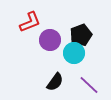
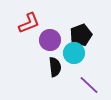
red L-shape: moved 1 px left, 1 px down
black semicircle: moved 15 px up; rotated 42 degrees counterclockwise
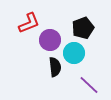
black pentagon: moved 2 px right, 7 px up
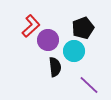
red L-shape: moved 2 px right, 3 px down; rotated 20 degrees counterclockwise
purple circle: moved 2 px left
cyan circle: moved 2 px up
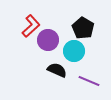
black pentagon: rotated 20 degrees counterclockwise
black semicircle: moved 2 px right, 3 px down; rotated 60 degrees counterclockwise
purple line: moved 4 px up; rotated 20 degrees counterclockwise
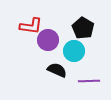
red L-shape: rotated 50 degrees clockwise
purple line: rotated 25 degrees counterclockwise
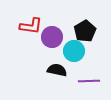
black pentagon: moved 2 px right, 3 px down; rotated 10 degrees clockwise
purple circle: moved 4 px right, 3 px up
black semicircle: rotated 12 degrees counterclockwise
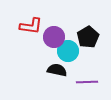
black pentagon: moved 3 px right, 6 px down
purple circle: moved 2 px right
cyan circle: moved 6 px left
purple line: moved 2 px left, 1 px down
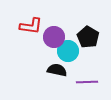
black pentagon: rotated 10 degrees counterclockwise
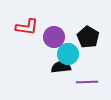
red L-shape: moved 4 px left, 1 px down
cyan circle: moved 3 px down
black semicircle: moved 4 px right, 3 px up; rotated 18 degrees counterclockwise
